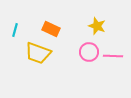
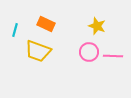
orange rectangle: moved 5 px left, 5 px up
yellow trapezoid: moved 2 px up
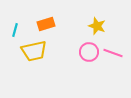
orange rectangle: rotated 42 degrees counterclockwise
yellow trapezoid: moved 4 px left; rotated 32 degrees counterclockwise
pink line: moved 3 px up; rotated 18 degrees clockwise
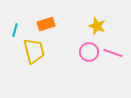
yellow trapezoid: rotated 92 degrees counterclockwise
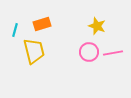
orange rectangle: moved 4 px left
pink line: rotated 30 degrees counterclockwise
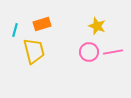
pink line: moved 1 px up
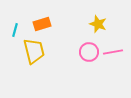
yellow star: moved 1 px right, 2 px up
